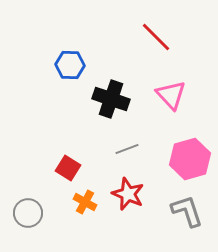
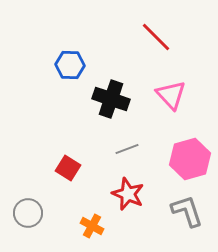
orange cross: moved 7 px right, 24 px down
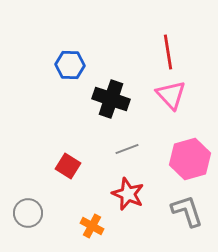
red line: moved 12 px right, 15 px down; rotated 36 degrees clockwise
red square: moved 2 px up
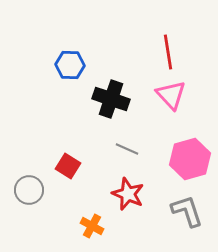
gray line: rotated 45 degrees clockwise
gray circle: moved 1 px right, 23 px up
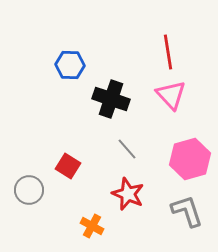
gray line: rotated 25 degrees clockwise
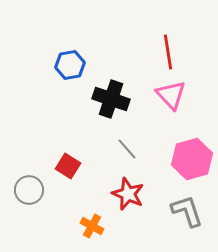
blue hexagon: rotated 12 degrees counterclockwise
pink hexagon: moved 2 px right
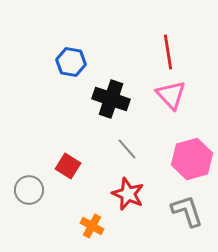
blue hexagon: moved 1 px right, 3 px up; rotated 20 degrees clockwise
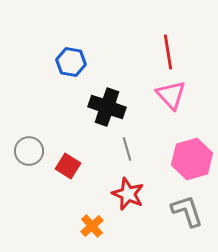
black cross: moved 4 px left, 8 px down
gray line: rotated 25 degrees clockwise
gray circle: moved 39 px up
orange cross: rotated 20 degrees clockwise
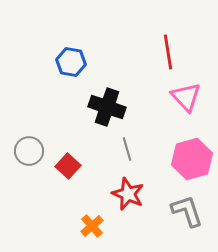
pink triangle: moved 15 px right, 2 px down
red square: rotated 10 degrees clockwise
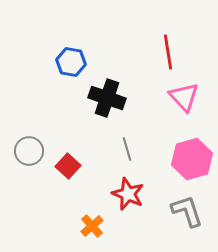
pink triangle: moved 2 px left
black cross: moved 9 px up
